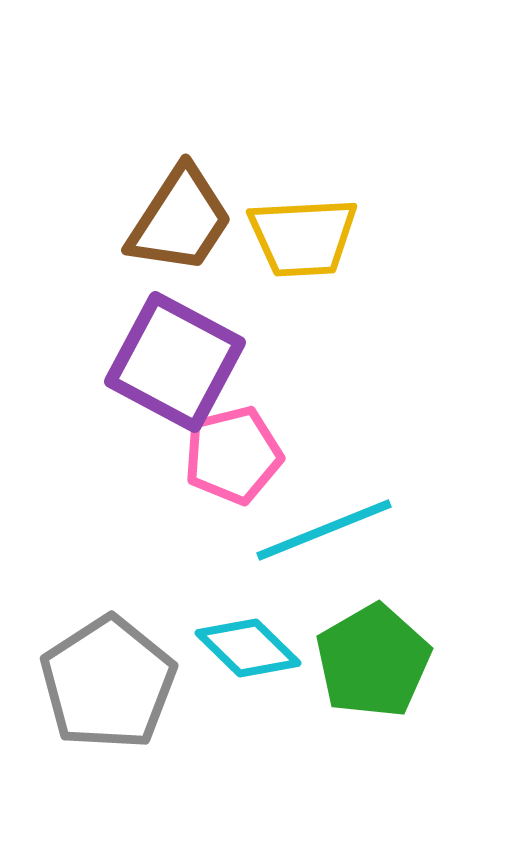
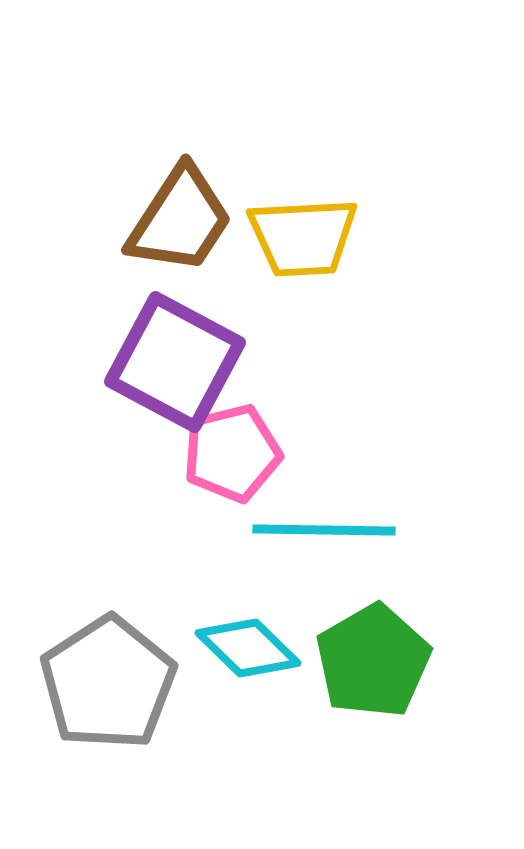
pink pentagon: moved 1 px left, 2 px up
cyan line: rotated 23 degrees clockwise
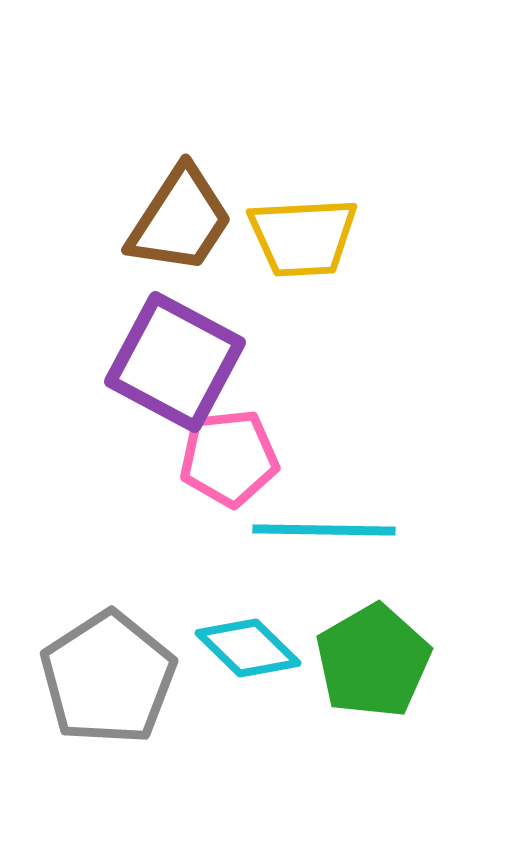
pink pentagon: moved 3 px left, 5 px down; rotated 8 degrees clockwise
gray pentagon: moved 5 px up
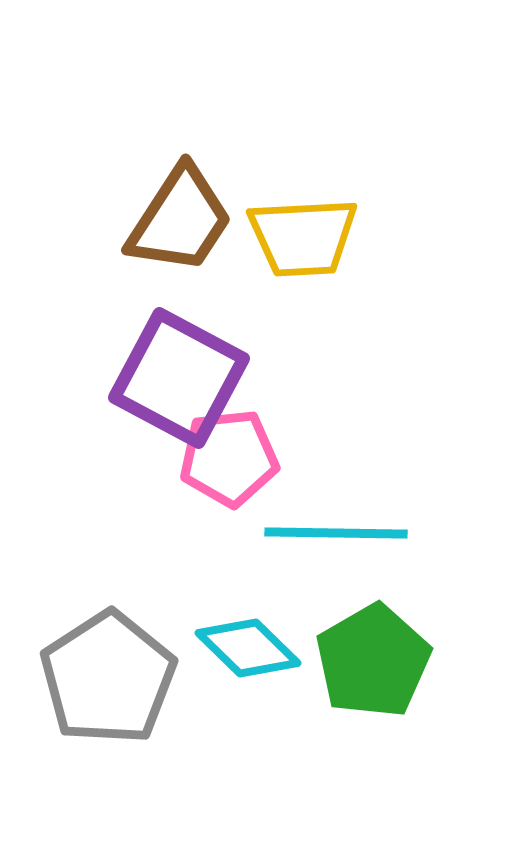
purple square: moved 4 px right, 16 px down
cyan line: moved 12 px right, 3 px down
